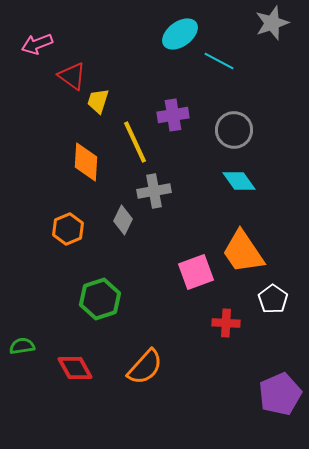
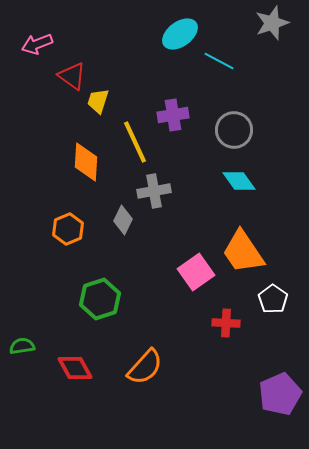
pink square: rotated 15 degrees counterclockwise
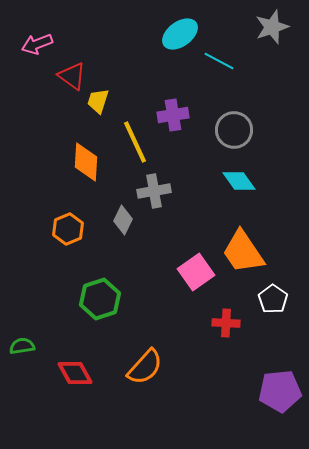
gray star: moved 4 px down
red diamond: moved 5 px down
purple pentagon: moved 3 px up; rotated 18 degrees clockwise
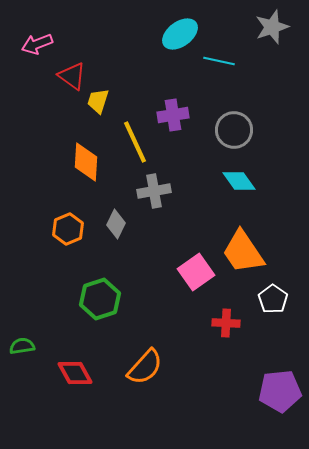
cyan line: rotated 16 degrees counterclockwise
gray diamond: moved 7 px left, 4 px down
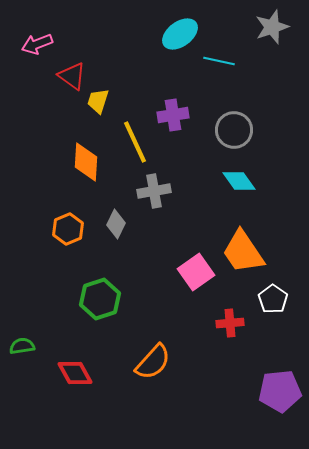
red cross: moved 4 px right; rotated 8 degrees counterclockwise
orange semicircle: moved 8 px right, 5 px up
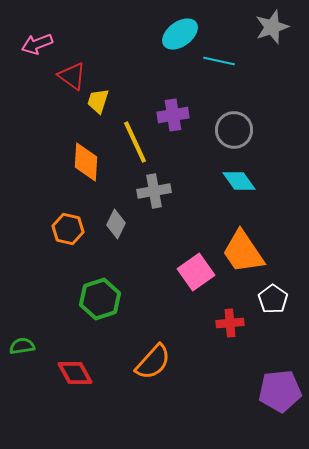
orange hexagon: rotated 24 degrees counterclockwise
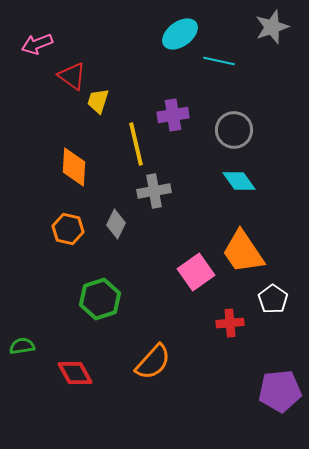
yellow line: moved 1 px right, 2 px down; rotated 12 degrees clockwise
orange diamond: moved 12 px left, 5 px down
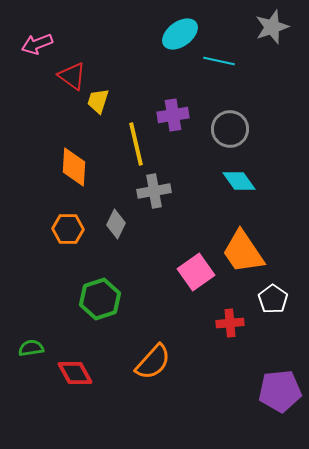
gray circle: moved 4 px left, 1 px up
orange hexagon: rotated 12 degrees counterclockwise
green semicircle: moved 9 px right, 2 px down
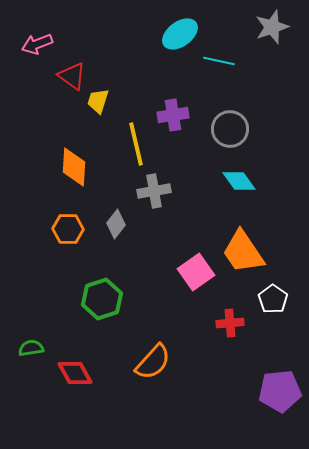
gray diamond: rotated 12 degrees clockwise
green hexagon: moved 2 px right
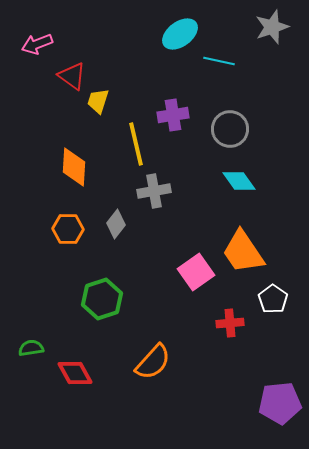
purple pentagon: moved 12 px down
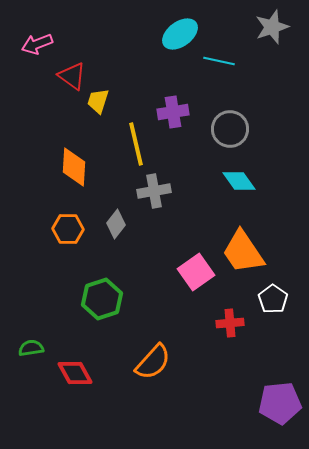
purple cross: moved 3 px up
